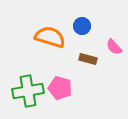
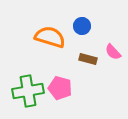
pink semicircle: moved 1 px left, 5 px down
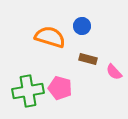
pink semicircle: moved 1 px right, 20 px down
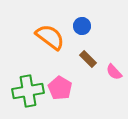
orange semicircle: rotated 20 degrees clockwise
brown rectangle: rotated 30 degrees clockwise
pink pentagon: rotated 15 degrees clockwise
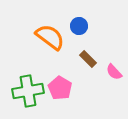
blue circle: moved 3 px left
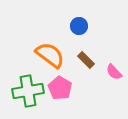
orange semicircle: moved 18 px down
brown rectangle: moved 2 px left, 1 px down
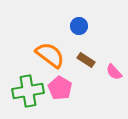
brown rectangle: rotated 12 degrees counterclockwise
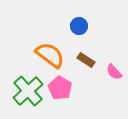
green cross: rotated 32 degrees counterclockwise
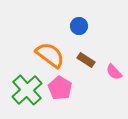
green cross: moved 1 px left, 1 px up
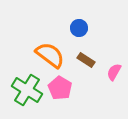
blue circle: moved 2 px down
pink semicircle: rotated 72 degrees clockwise
green cross: rotated 16 degrees counterclockwise
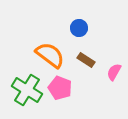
pink pentagon: rotated 10 degrees counterclockwise
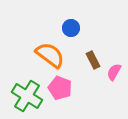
blue circle: moved 8 px left
brown rectangle: moved 7 px right; rotated 30 degrees clockwise
green cross: moved 6 px down
